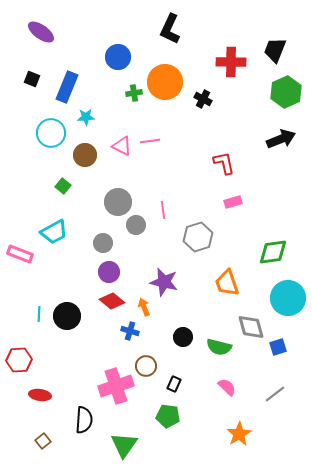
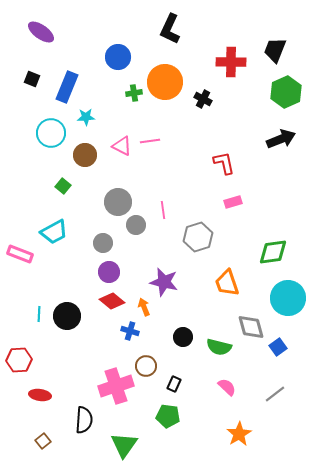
blue square at (278, 347): rotated 18 degrees counterclockwise
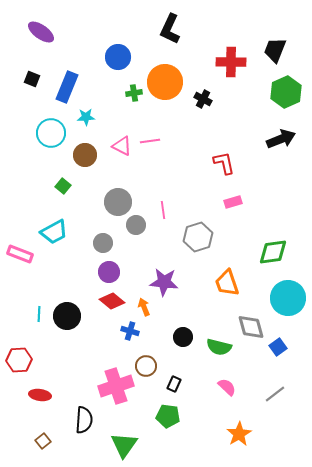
purple star at (164, 282): rotated 8 degrees counterclockwise
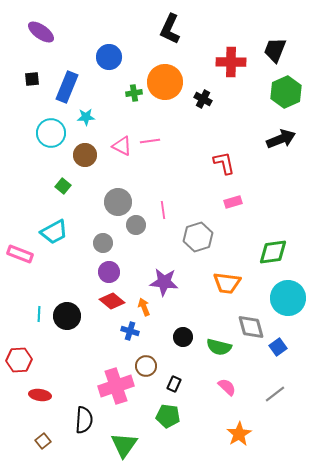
blue circle at (118, 57): moved 9 px left
black square at (32, 79): rotated 28 degrees counterclockwise
orange trapezoid at (227, 283): rotated 64 degrees counterclockwise
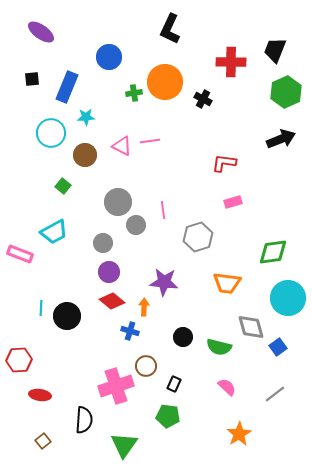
red L-shape at (224, 163): rotated 70 degrees counterclockwise
orange arrow at (144, 307): rotated 24 degrees clockwise
cyan line at (39, 314): moved 2 px right, 6 px up
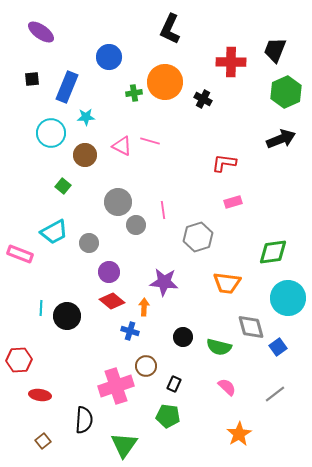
pink line at (150, 141): rotated 24 degrees clockwise
gray circle at (103, 243): moved 14 px left
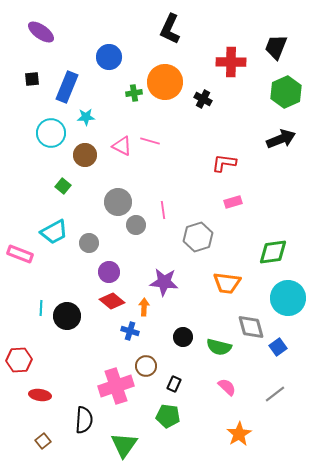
black trapezoid at (275, 50): moved 1 px right, 3 px up
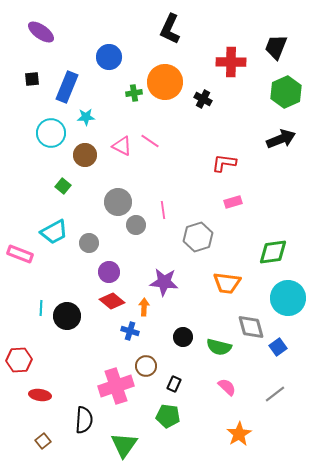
pink line at (150, 141): rotated 18 degrees clockwise
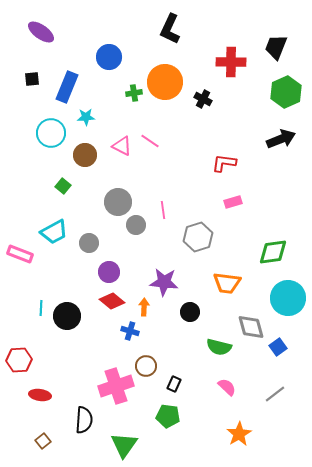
black circle at (183, 337): moved 7 px right, 25 px up
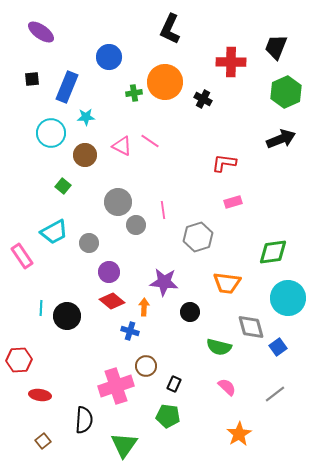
pink rectangle at (20, 254): moved 2 px right, 2 px down; rotated 35 degrees clockwise
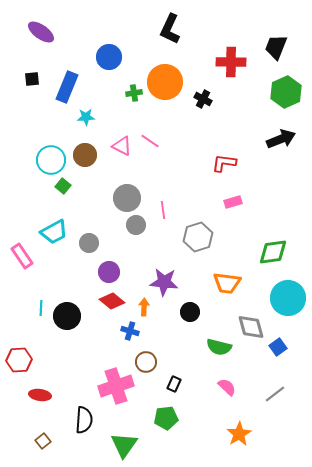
cyan circle at (51, 133): moved 27 px down
gray circle at (118, 202): moved 9 px right, 4 px up
brown circle at (146, 366): moved 4 px up
green pentagon at (168, 416): moved 2 px left, 2 px down; rotated 15 degrees counterclockwise
